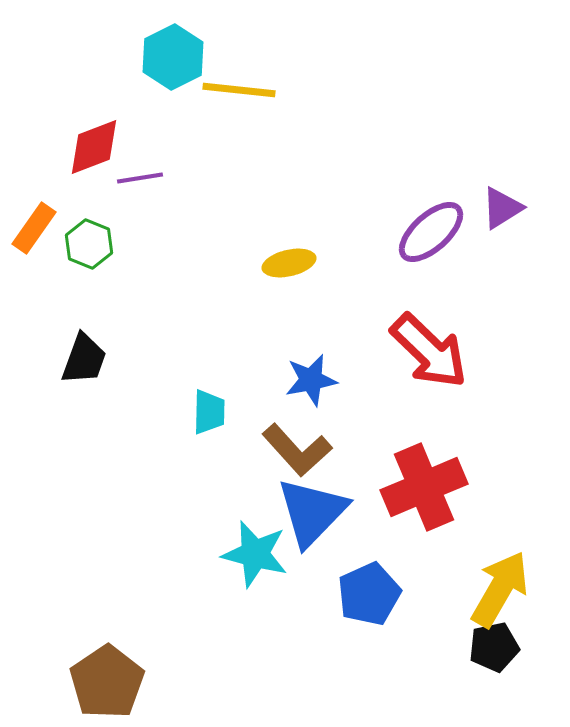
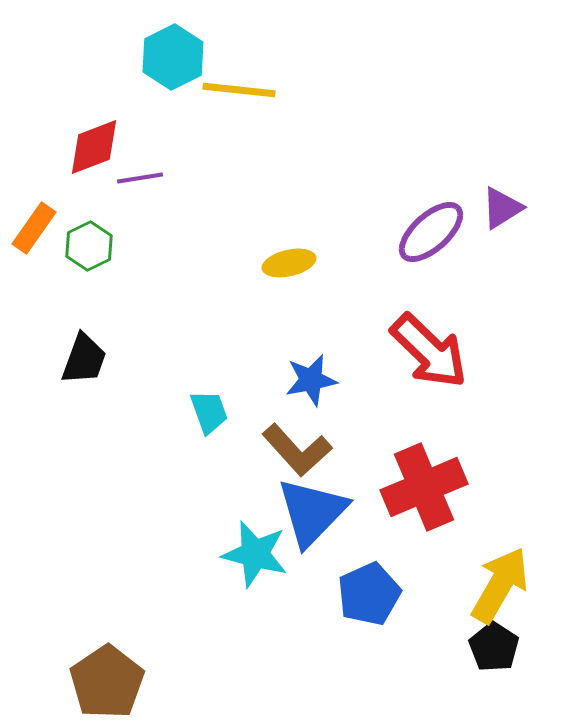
green hexagon: moved 2 px down; rotated 12 degrees clockwise
cyan trapezoid: rotated 21 degrees counterclockwise
yellow arrow: moved 4 px up
black pentagon: rotated 27 degrees counterclockwise
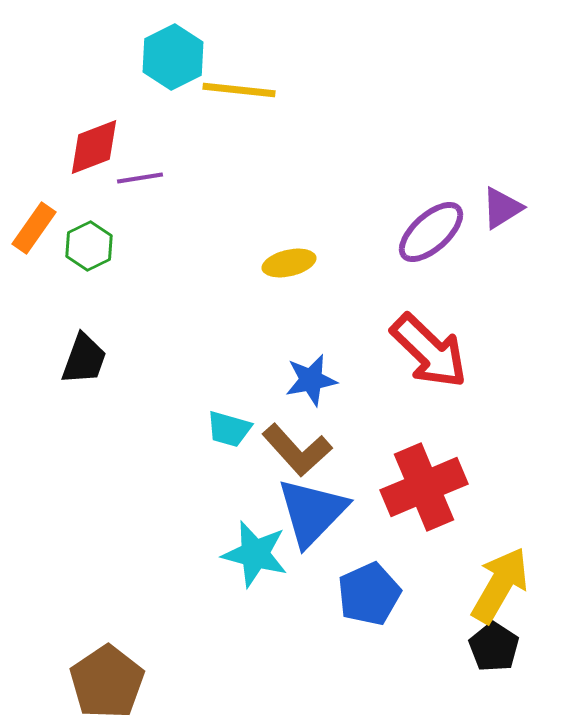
cyan trapezoid: moved 20 px right, 17 px down; rotated 126 degrees clockwise
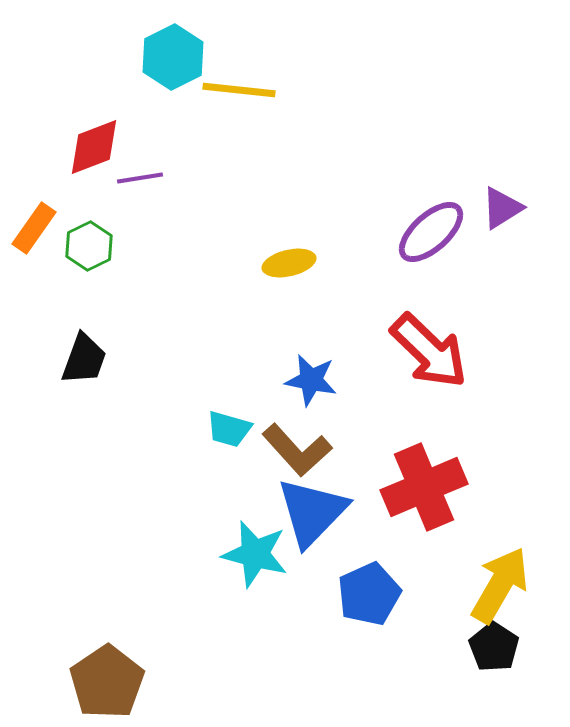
blue star: rotated 22 degrees clockwise
